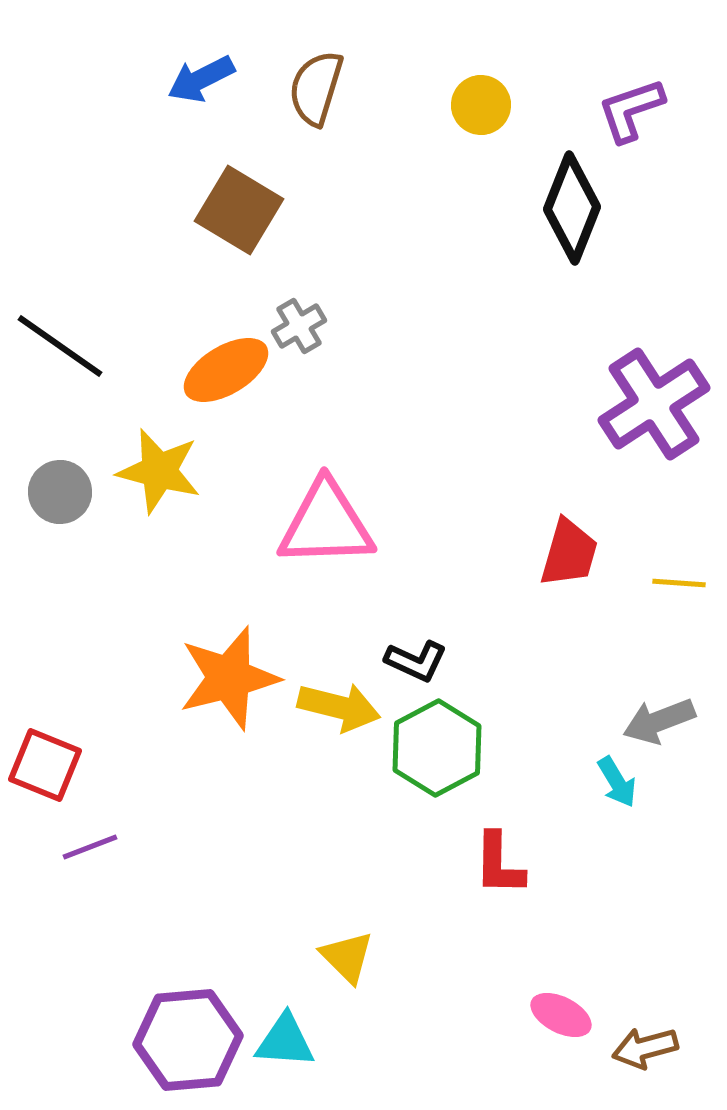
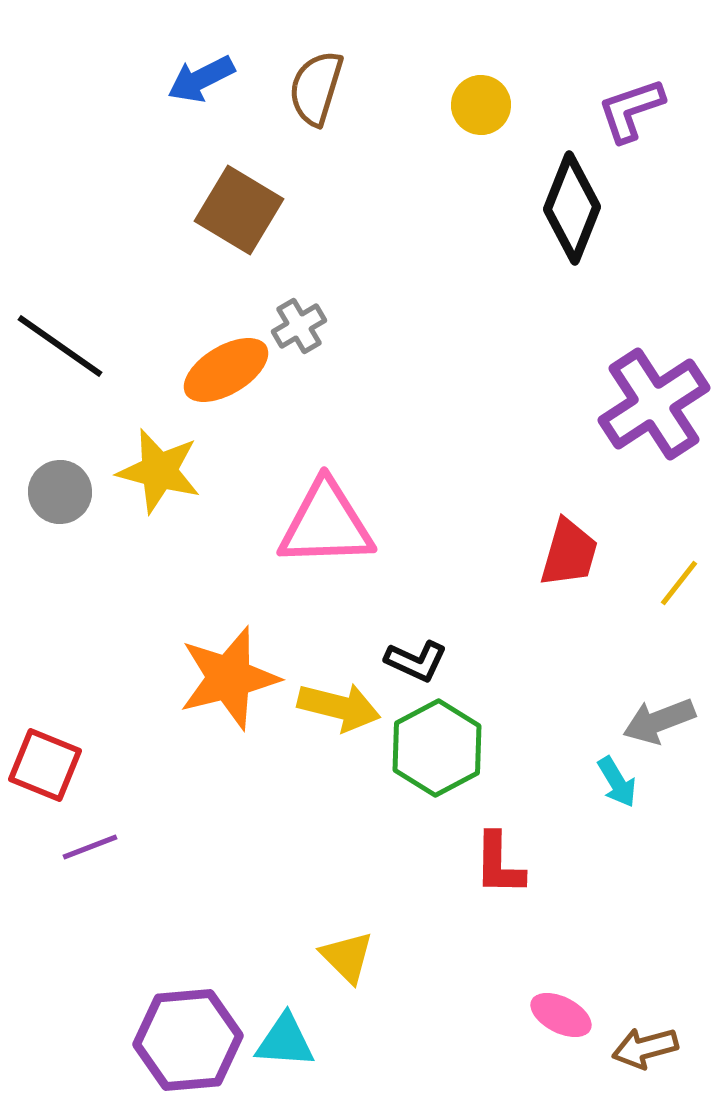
yellow line: rotated 56 degrees counterclockwise
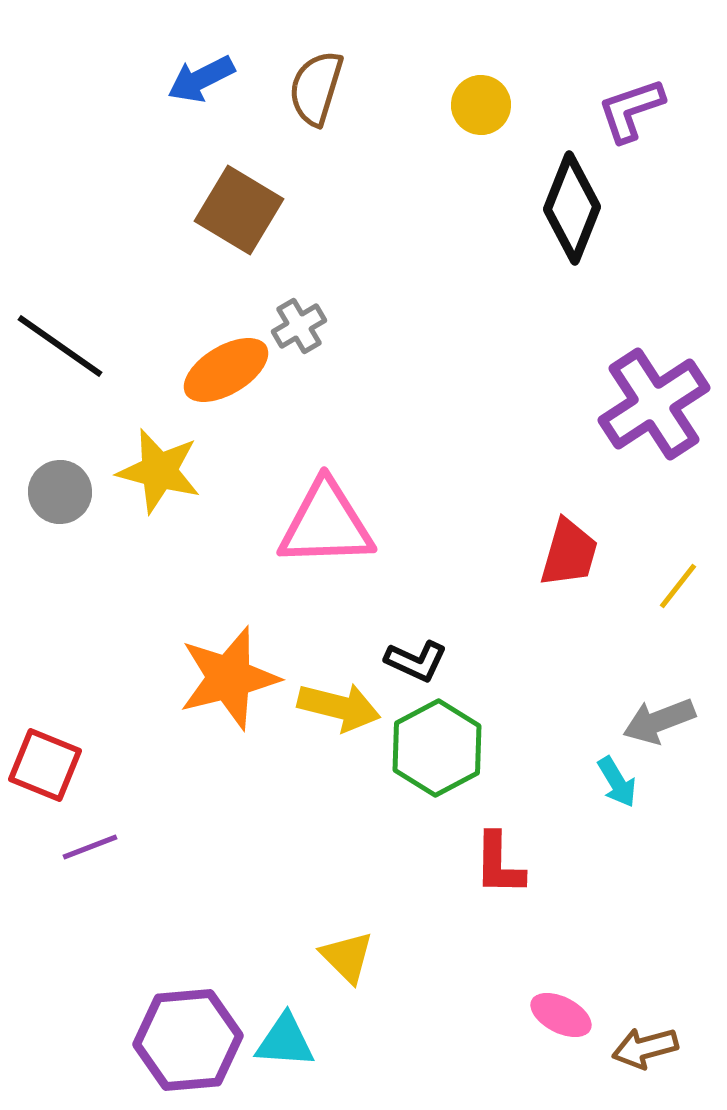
yellow line: moved 1 px left, 3 px down
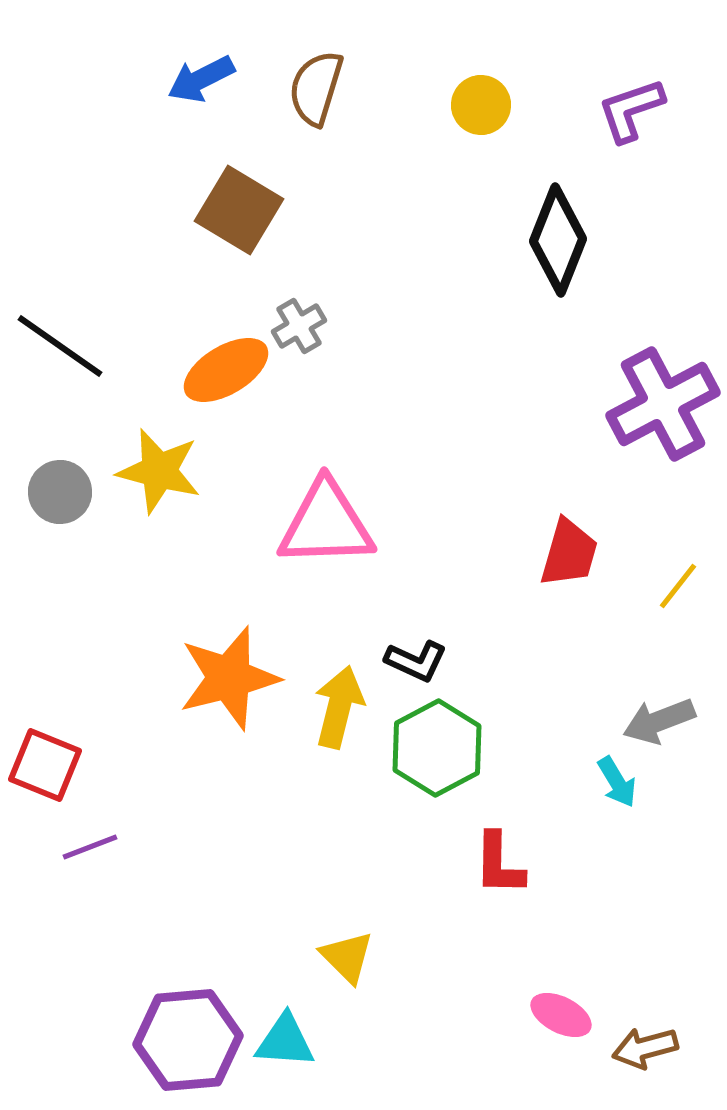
black diamond: moved 14 px left, 32 px down
purple cross: moved 9 px right; rotated 5 degrees clockwise
yellow arrow: rotated 90 degrees counterclockwise
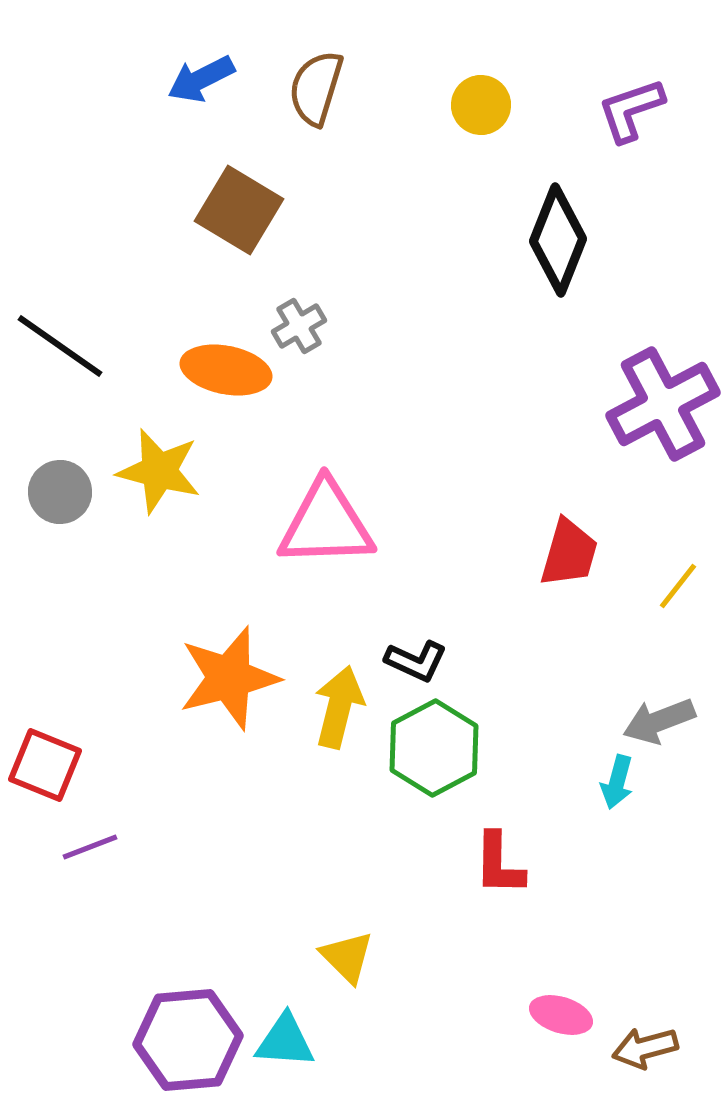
orange ellipse: rotated 42 degrees clockwise
green hexagon: moved 3 px left
cyan arrow: rotated 46 degrees clockwise
pink ellipse: rotated 10 degrees counterclockwise
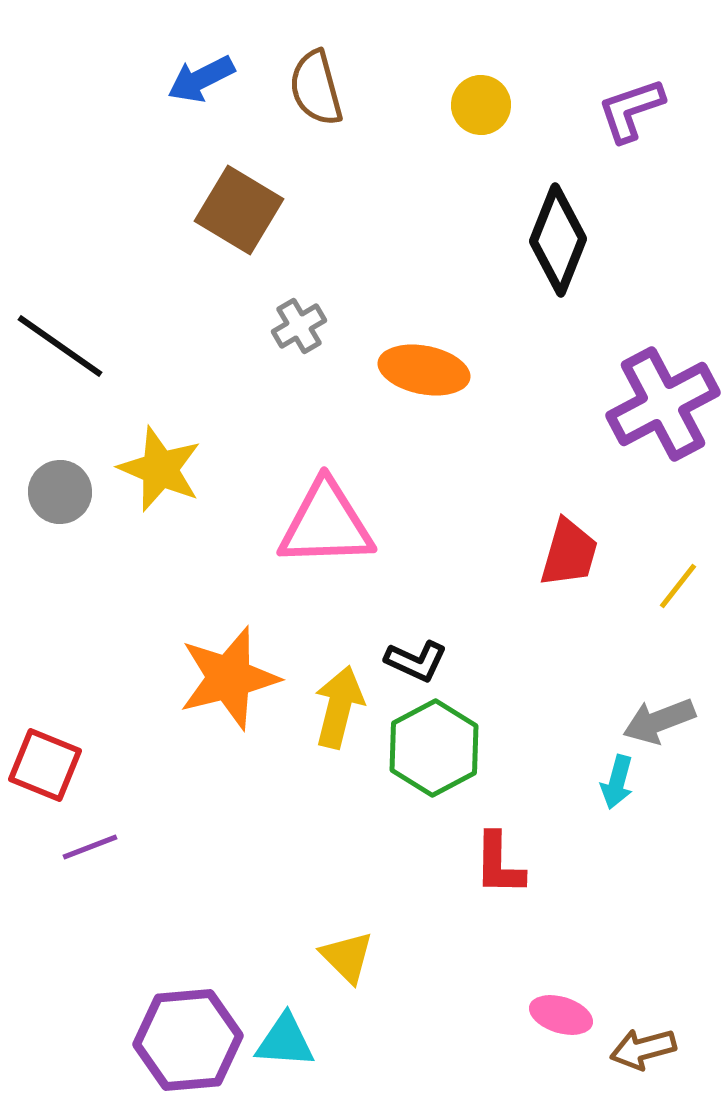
brown semicircle: rotated 32 degrees counterclockwise
orange ellipse: moved 198 px right
yellow star: moved 1 px right, 2 px up; rotated 8 degrees clockwise
brown arrow: moved 2 px left, 1 px down
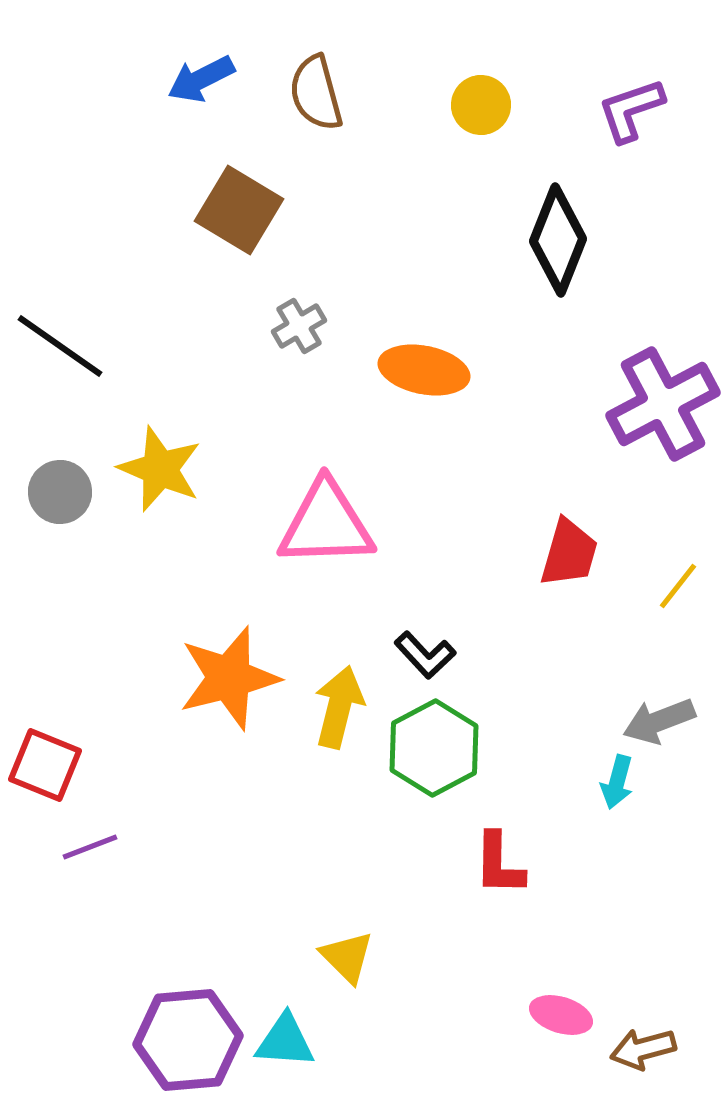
brown semicircle: moved 5 px down
black L-shape: moved 9 px right, 6 px up; rotated 22 degrees clockwise
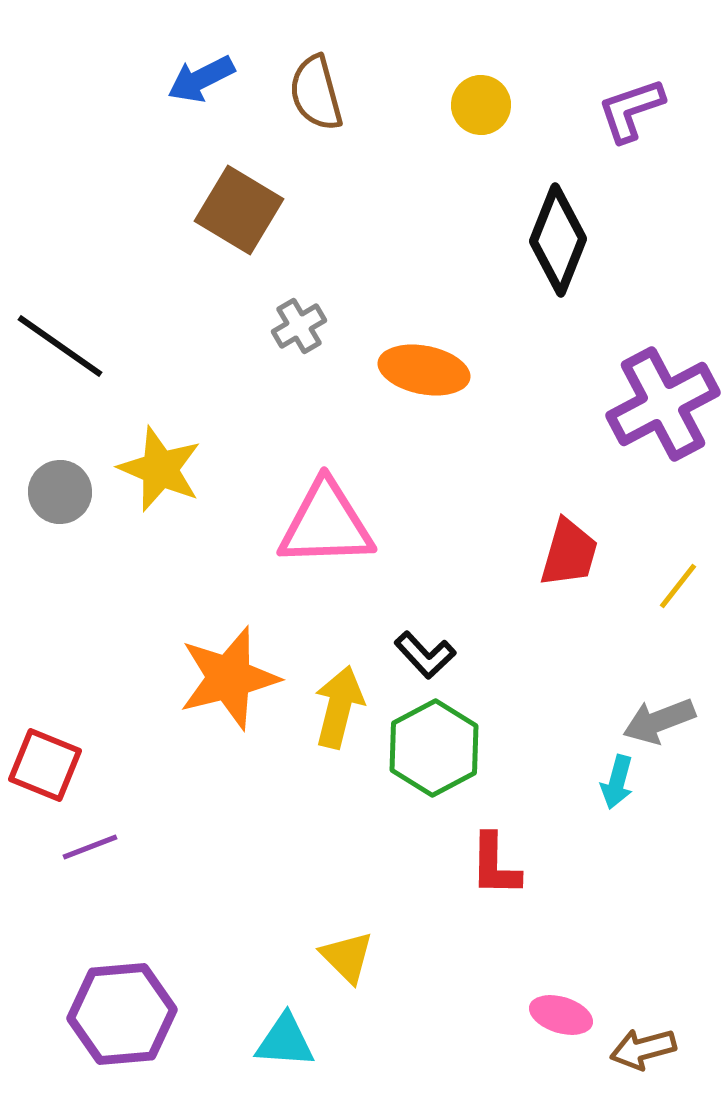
red L-shape: moved 4 px left, 1 px down
purple hexagon: moved 66 px left, 26 px up
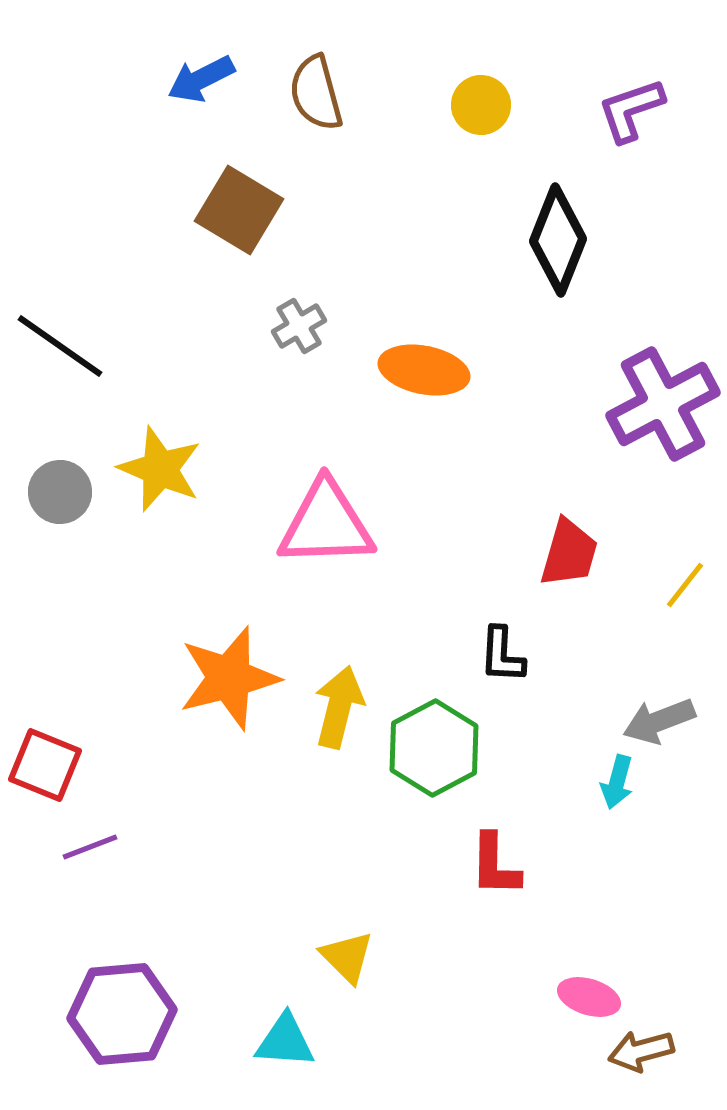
yellow line: moved 7 px right, 1 px up
black L-shape: moved 77 px right; rotated 46 degrees clockwise
pink ellipse: moved 28 px right, 18 px up
brown arrow: moved 2 px left, 2 px down
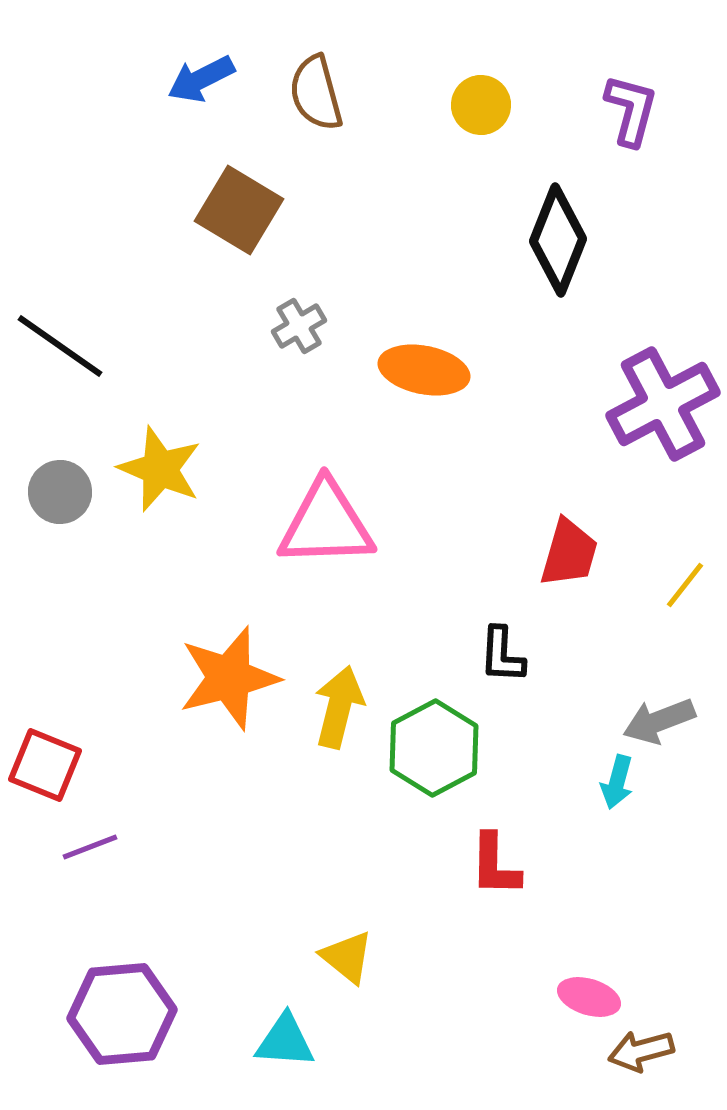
purple L-shape: rotated 124 degrees clockwise
yellow triangle: rotated 6 degrees counterclockwise
